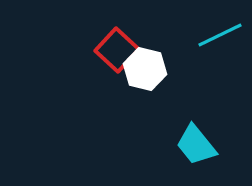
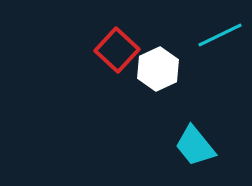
white hexagon: moved 13 px right; rotated 21 degrees clockwise
cyan trapezoid: moved 1 px left, 1 px down
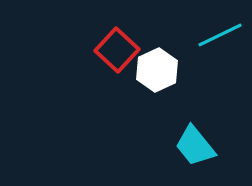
white hexagon: moved 1 px left, 1 px down
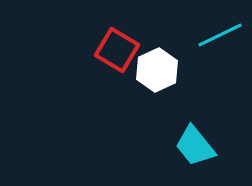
red square: rotated 12 degrees counterclockwise
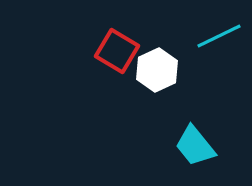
cyan line: moved 1 px left, 1 px down
red square: moved 1 px down
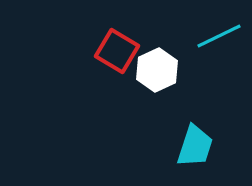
cyan trapezoid: rotated 123 degrees counterclockwise
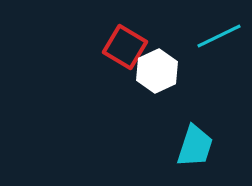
red square: moved 8 px right, 4 px up
white hexagon: moved 1 px down
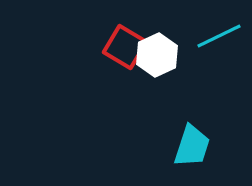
white hexagon: moved 16 px up
cyan trapezoid: moved 3 px left
